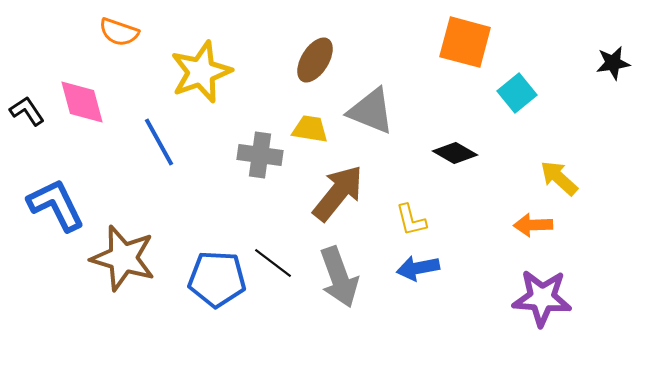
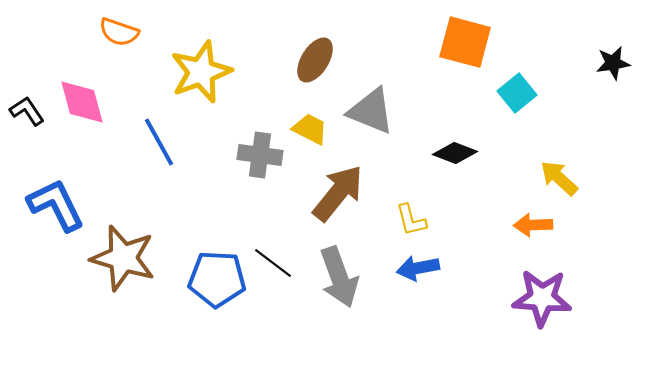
yellow trapezoid: rotated 18 degrees clockwise
black diamond: rotated 9 degrees counterclockwise
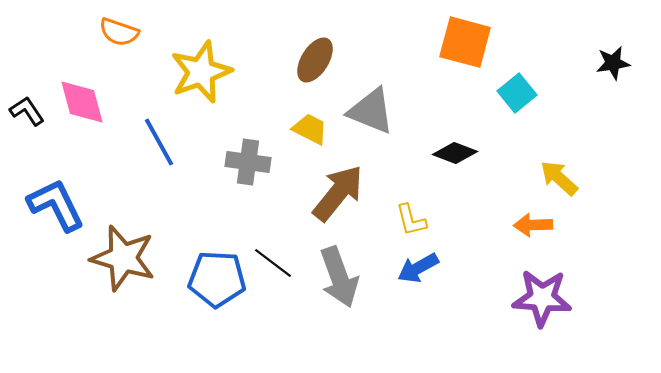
gray cross: moved 12 px left, 7 px down
blue arrow: rotated 18 degrees counterclockwise
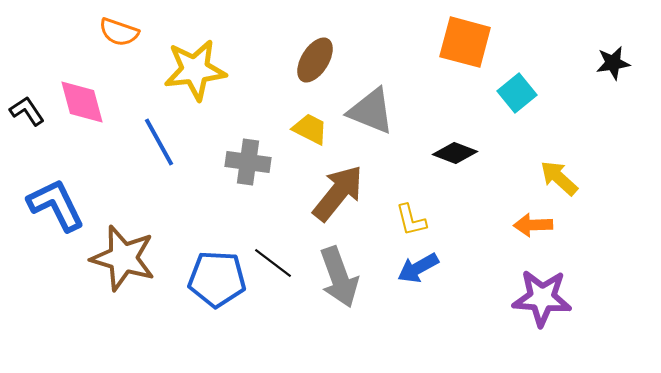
yellow star: moved 6 px left, 2 px up; rotated 14 degrees clockwise
